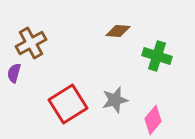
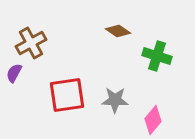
brown diamond: rotated 30 degrees clockwise
purple semicircle: rotated 12 degrees clockwise
gray star: rotated 16 degrees clockwise
red square: moved 1 px left, 9 px up; rotated 24 degrees clockwise
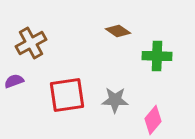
green cross: rotated 16 degrees counterclockwise
purple semicircle: moved 8 px down; rotated 42 degrees clockwise
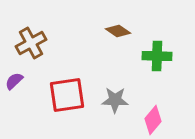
purple semicircle: rotated 24 degrees counterclockwise
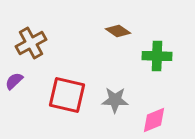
red square: rotated 21 degrees clockwise
pink diamond: moved 1 px right; rotated 28 degrees clockwise
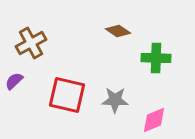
green cross: moved 1 px left, 2 px down
